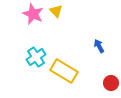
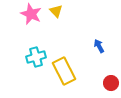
pink star: moved 2 px left
cyan cross: rotated 18 degrees clockwise
yellow rectangle: rotated 32 degrees clockwise
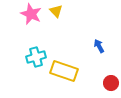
yellow rectangle: rotated 44 degrees counterclockwise
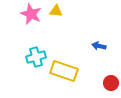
yellow triangle: rotated 40 degrees counterclockwise
blue arrow: rotated 48 degrees counterclockwise
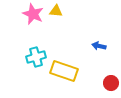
pink star: moved 2 px right
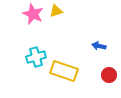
yellow triangle: rotated 24 degrees counterclockwise
red circle: moved 2 px left, 8 px up
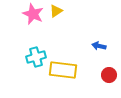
yellow triangle: rotated 16 degrees counterclockwise
yellow rectangle: moved 1 px left, 1 px up; rotated 12 degrees counterclockwise
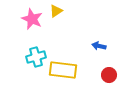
pink star: moved 1 px left, 5 px down
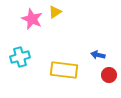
yellow triangle: moved 1 px left, 1 px down
blue arrow: moved 1 px left, 9 px down
cyan cross: moved 16 px left
yellow rectangle: moved 1 px right
